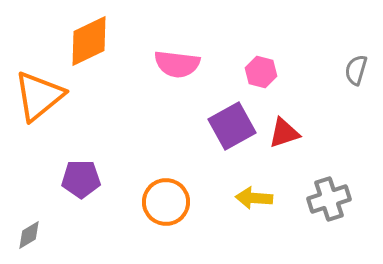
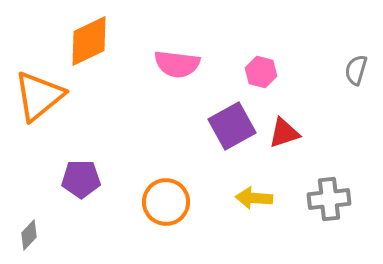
gray cross: rotated 12 degrees clockwise
gray diamond: rotated 16 degrees counterclockwise
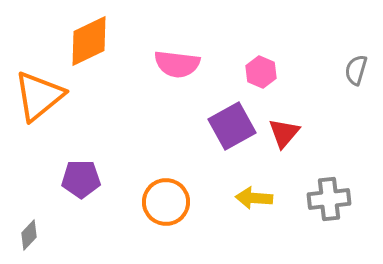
pink hexagon: rotated 8 degrees clockwise
red triangle: rotated 32 degrees counterclockwise
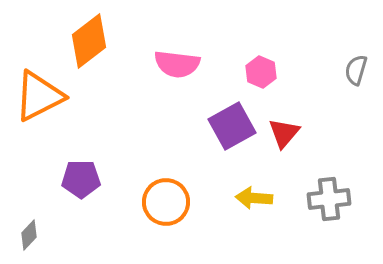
orange diamond: rotated 12 degrees counterclockwise
orange triangle: rotated 12 degrees clockwise
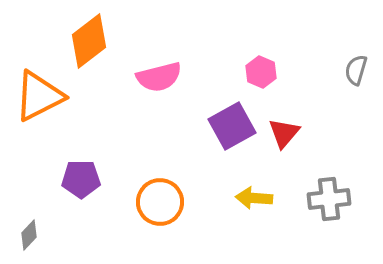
pink semicircle: moved 18 px left, 13 px down; rotated 21 degrees counterclockwise
orange circle: moved 6 px left
